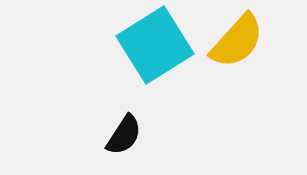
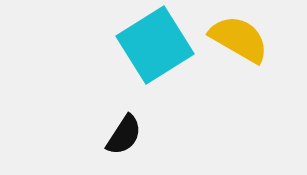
yellow semicircle: moved 2 px right, 2 px up; rotated 102 degrees counterclockwise
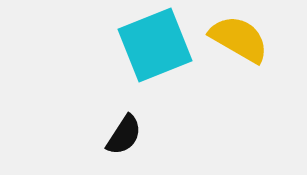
cyan square: rotated 10 degrees clockwise
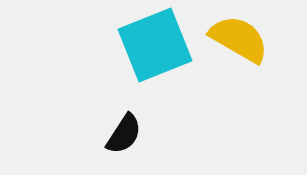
black semicircle: moved 1 px up
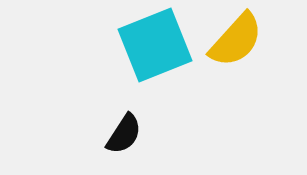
yellow semicircle: moved 3 px left, 1 px down; rotated 102 degrees clockwise
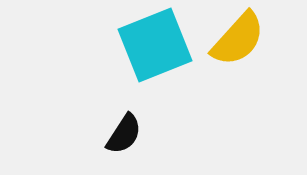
yellow semicircle: moved 2 px right, 1 px up
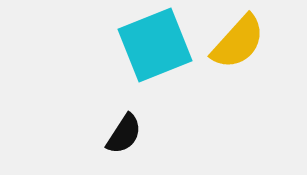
yellow semicircle: moved 3 px down
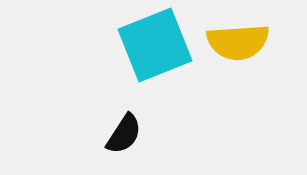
yellow semicircle: rotated 44 degrees clockwise
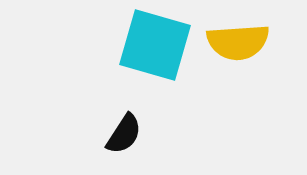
cyan square: rotated 38 degrees clockwise
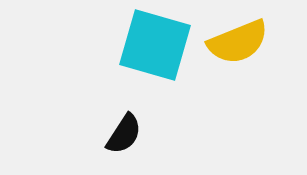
yellow semicircle: rotated 18 degrees counterclockwise
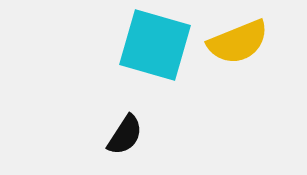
black semicircle: moved 1 px right, 1 px down
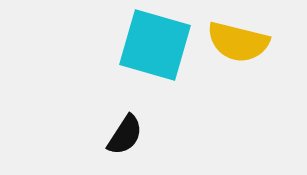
yellow semicircle: rotated 36 degrees clockwise
